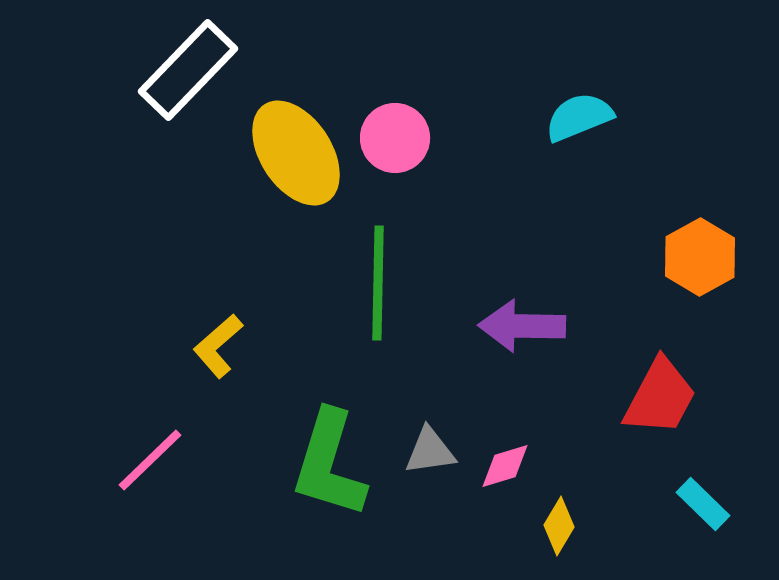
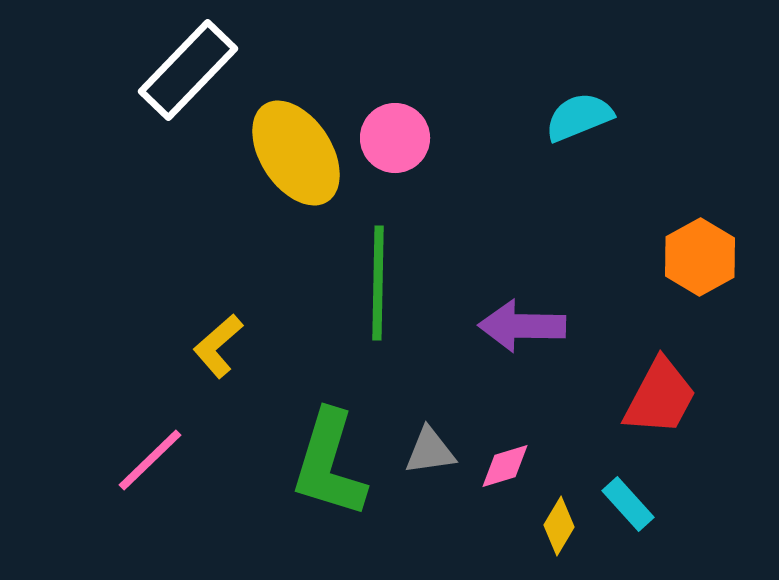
cyan rectangle: moved 75 px left; rotated 4 degrees clockwise
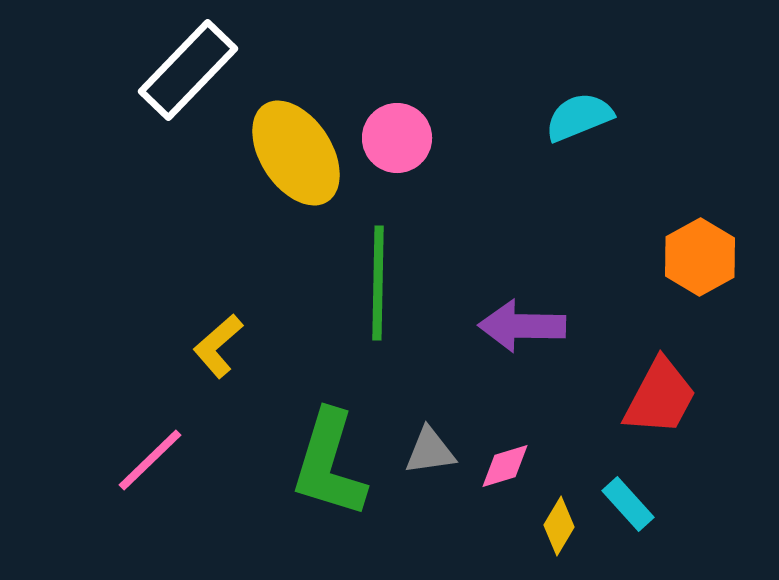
pink circle: moved 2 px right
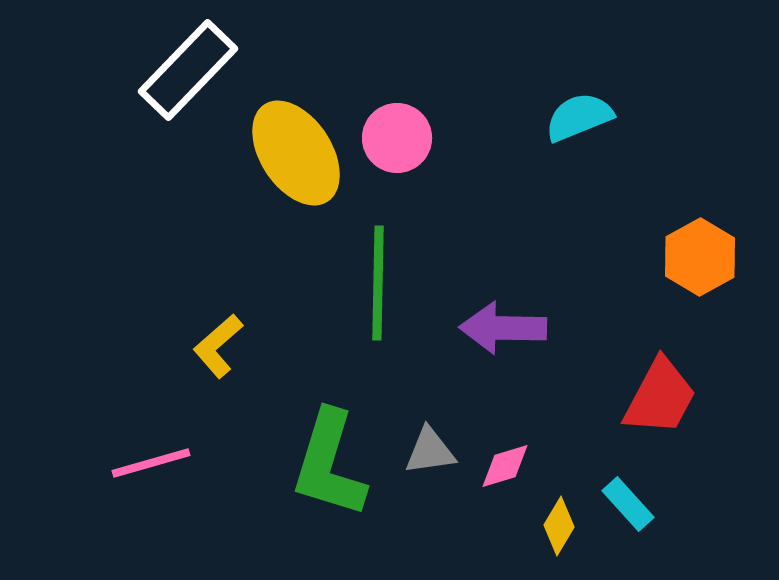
purple arrow: moved 19 px left, 2 px down
pink line: moved 1 px right, 3 px down; rotated 28 degrees clockwise
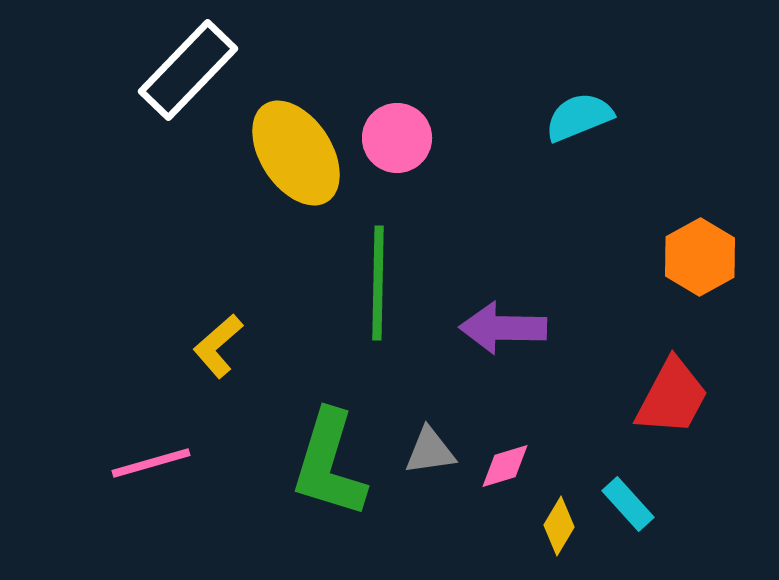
red trapezoid: moved 12 px right
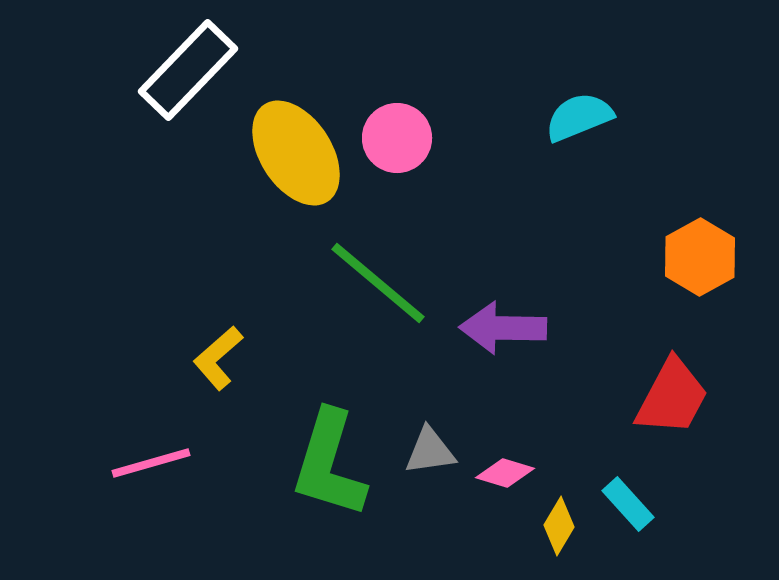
green line: rotated 51 degrees counterclockwise
yellow L-shape: moved 12 px down
pink diamond: moved 7 px down; rotated 34 degrees clockwise
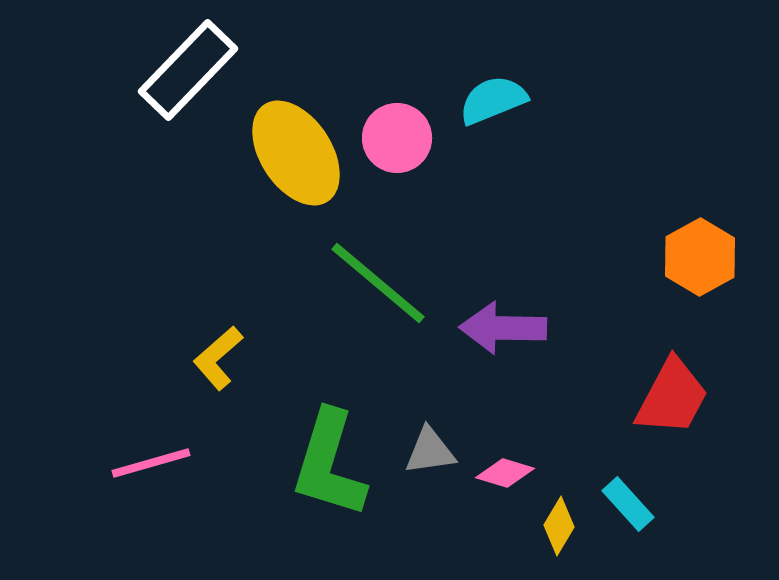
cyan semicircle: moved 86 px left, 17 px up
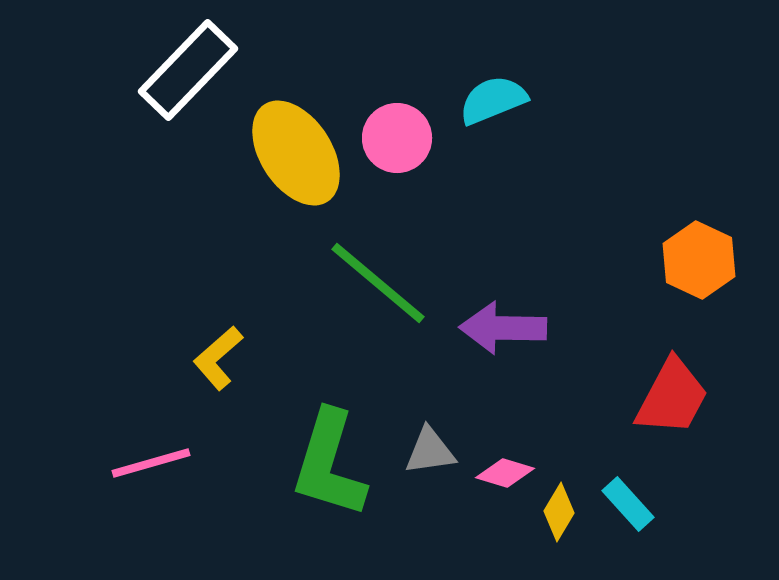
orange hexagon: moved 1 px left, 3 px down; rotated 6 degrees counterclockwise
yellow diamond: moved 14 px up
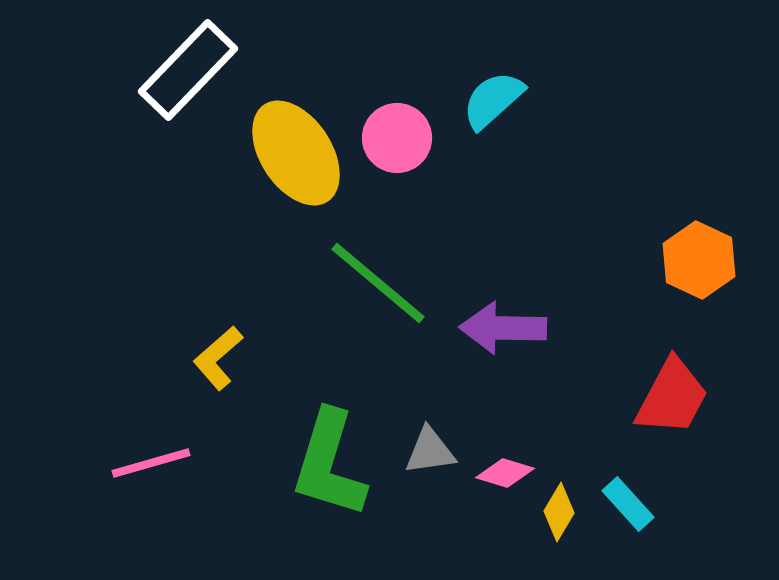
cyan semicircle: rotated 20 degrees counterclockwise
